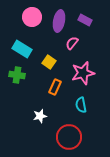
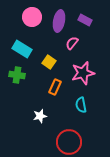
red circle: moved 5 px down
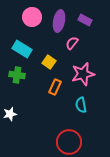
pink star: moved 1 px down
white star: moved 30 px left, 2 px up
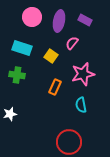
cyan rectangle: moved 1 px up; rotated 12 degrees counterclockwise
yellow square: moved 2 px right, 6 px up
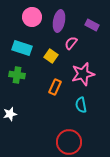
purple rectangle: moved 7 px right, 5 px down
pink semicircle: moved 1 px left
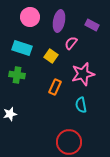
pink circle: moved 2 px left
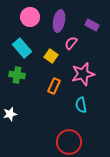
cyan rectangle: rotated 30 degrees clockwise
orange rectangle: moved 1 px left, 1 px up
